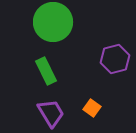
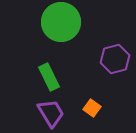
green circle: moved 8 px right
green rectangle: moved 3 px right, 6 px down
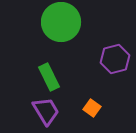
purple trapezoid: moved 5 px left, 2 px up
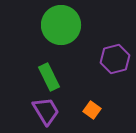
green circle: moved 3 px down
orange square: moved 2 px down
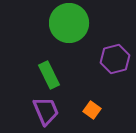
green circle: moved 8 px right, 2 px up
green rectangle: moved 2 px up
purple trapezoid: rotated 8 degrees clockwise
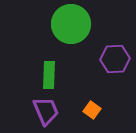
green circle: moved 2 px right, 1 px down
purple hexagon: rotated 12 degrees clockwise
green rectangle: rotated 28 degrees clockwise
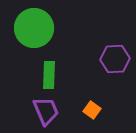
green circle: moved 37 px left, 4 px down
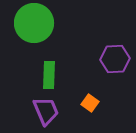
green circle: moved 5 px up
orange square: moved 2 px left, 7 px up
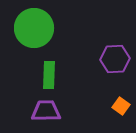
green circle: moved 5 px down
orange square: moved 31 px right, 3 px down
purple trapezoid: rotated 68 degrees counterclockwise
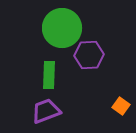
green circle: moved 28 px right
purple hexagon: moved 26 px left, 4 px up
purple trapezoid: rotated 20 degrees counterclockwise
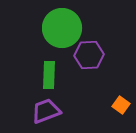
orange square: moved 1 px up
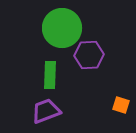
green rectangle: moved 1 px right
orange square: rotated 18 degrees counterclockwise
